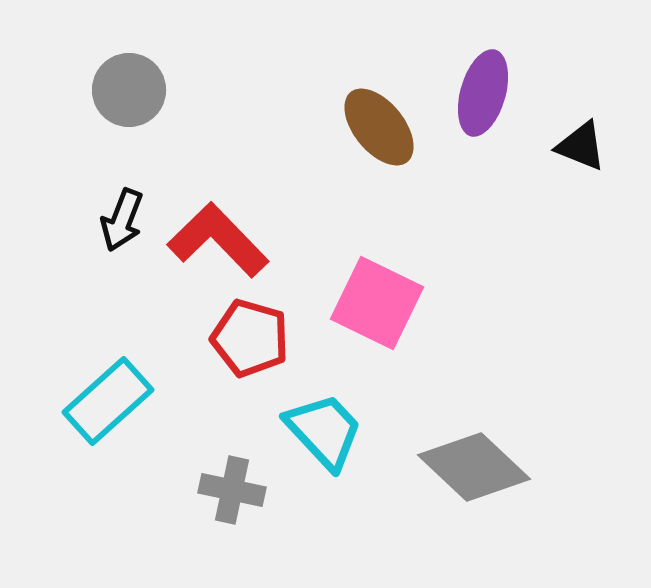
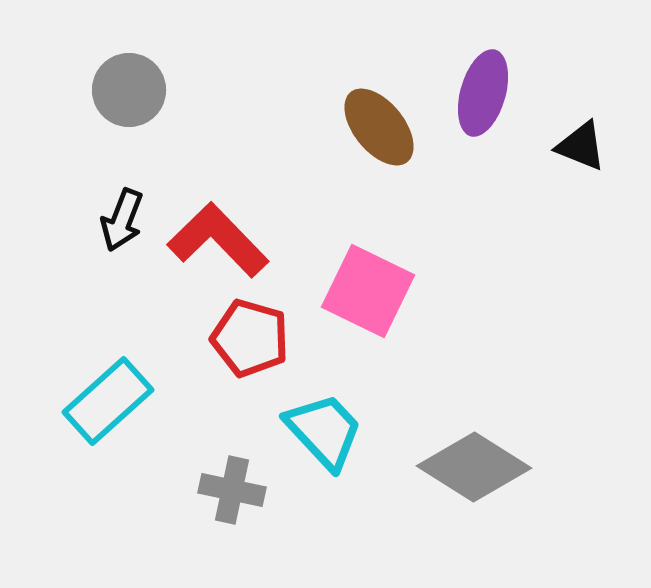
pink square: moved 9 px left, 12 px up
gray diamond: rotated 11 degrees counterclockwise
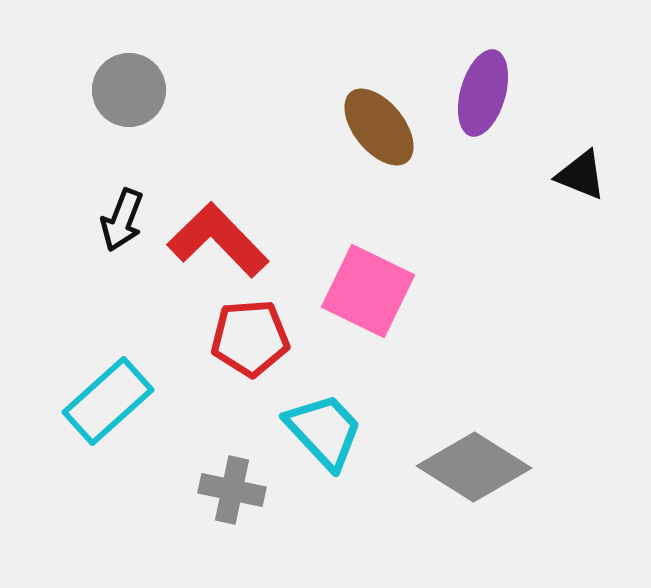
black triangle: moved 29 px down
red pentagon: rotated 20 degrees counterclockwise
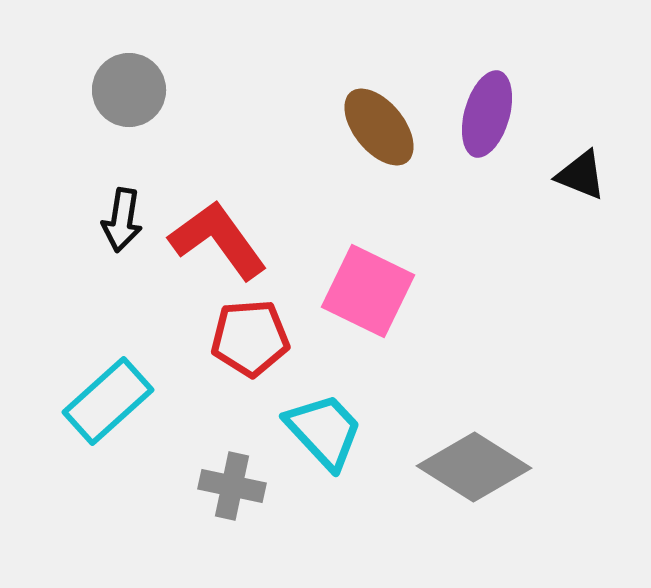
purple ellipse: moved 4 px right, 21 px down
black arrow: rotated 12 degrees counterclockwise
red L-shape: rotated 8 degrees clockwise
gray cross: moved 4 px up
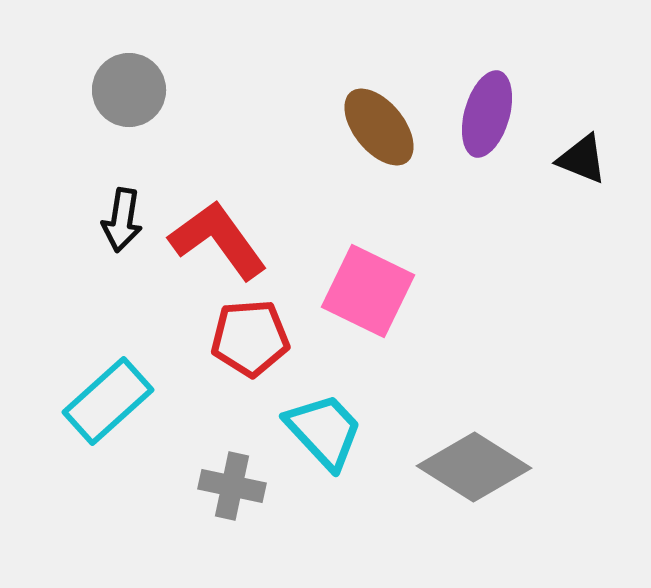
black triangle: moved 1 px right, 16 px up
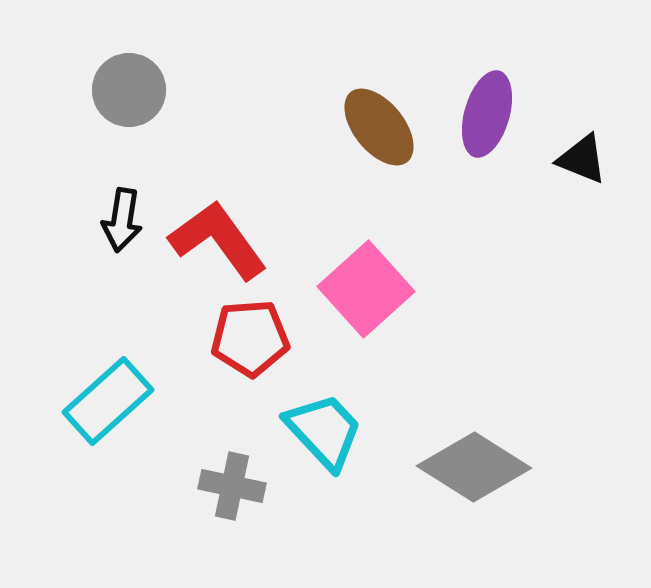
pink square: moved 2 px left, 2 px up; rotated 22 degrees clockwise
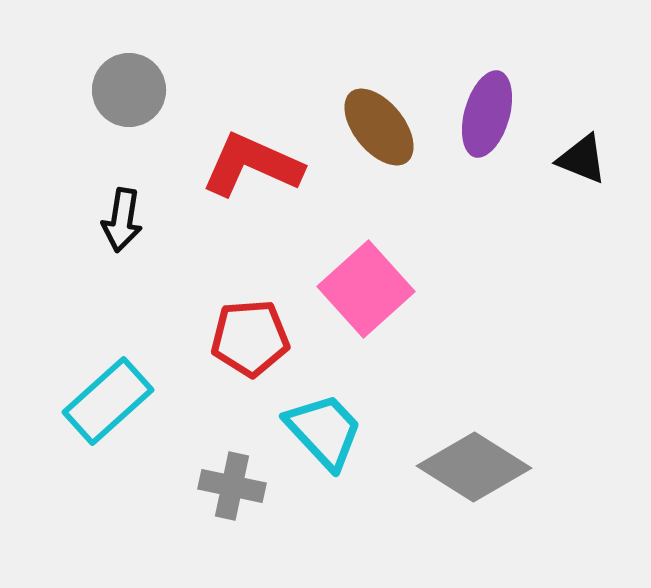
red L-shape: moved 34 px right, 75 px up; rotated 30 degrees counterclockwise
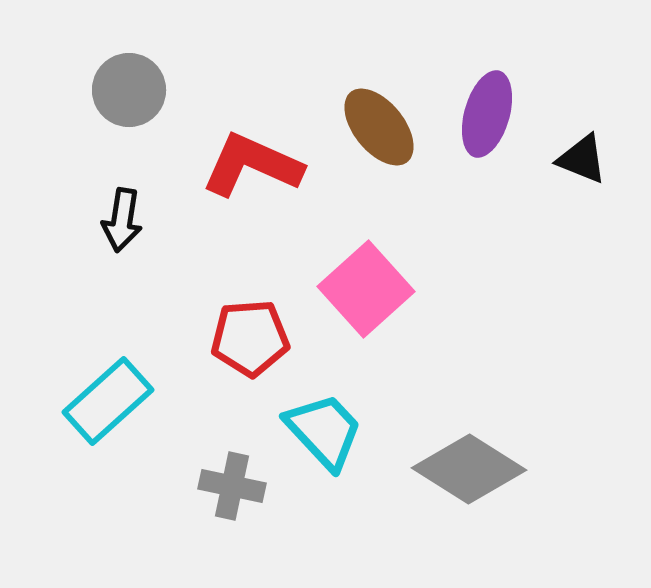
gray diamond: moved 5 px left, 2 px down
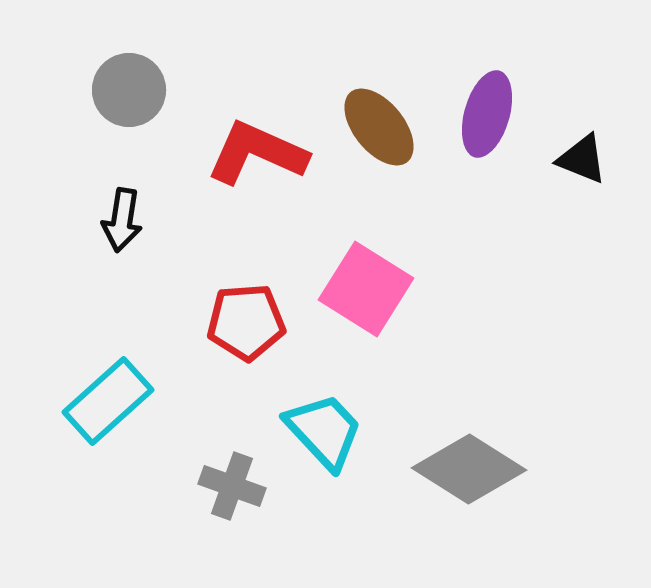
red L-shape: moved 5 px right, 12 px up
pink square: rotated 16 degrees counterclockwise
red pentagon: moved 4 px left, 16 px up
gray cross: rotated 8 degrees clockwise
